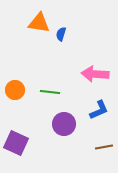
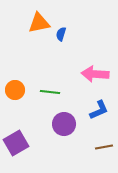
orange triangle: rotated 20 degrees counterclockwise
purple square: rotated 35 degrees clockwise
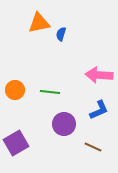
pink arrow: moved 4 px right, 1 px down
brown line: moved 11 px left; rotated 36 degrees clockwise
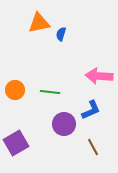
pink arrow: moved 1 px down
blue L-shape: moved 8 px left
brown line: rotated 36 degrees clockwise
